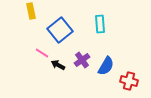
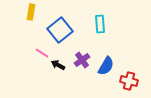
yellow rectangle: moved 1 px down; rotated 21 degrees clockwise
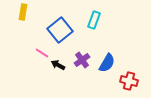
yellow rectangle: moved 8 px left
cyan rectangle: moved 6 px left, 4 px up; rotated 24 degrees clockwise
blue semicircle: moved 1 px right, 3 px up
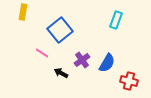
cyan rectangle: moved 22 px right
black arrow: moved 3 px right, 8 px down
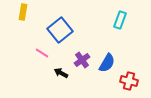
cyan rectangle: moved 4 px right
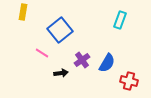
black arrow: rotated 144 degrees clockwise
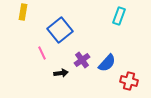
cyan rectangle: moved 1 px left, 4 px up
pink line: rotated 32 degrees clockwise
blue semicircle: rotated 12 degrees clockwise
